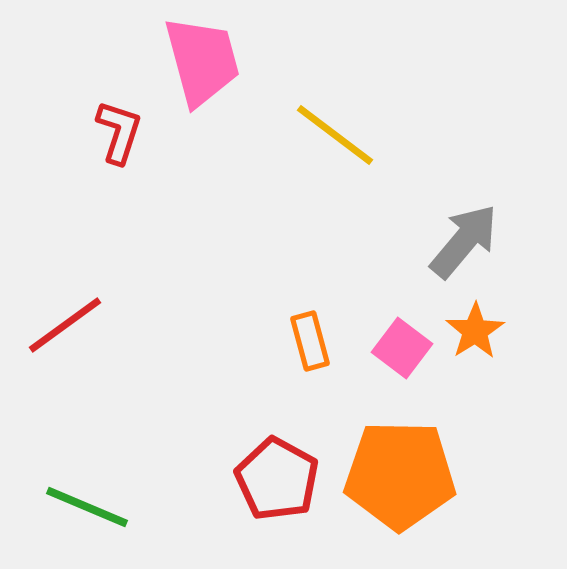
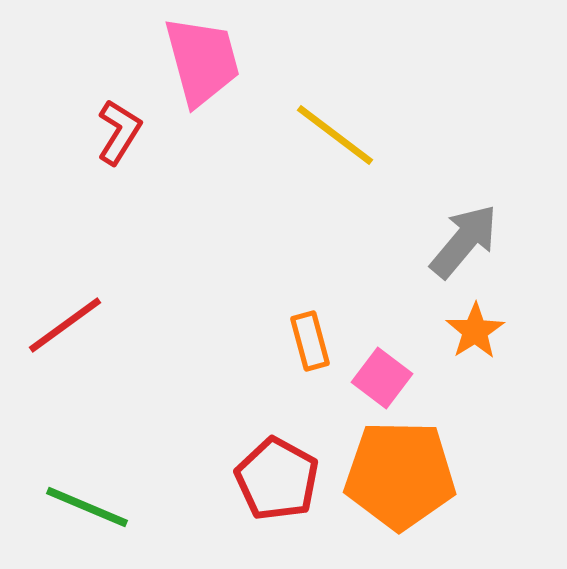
red L-shape: rotated 14 degrees clockwise
pink square: moved 20 px left, 30 px down
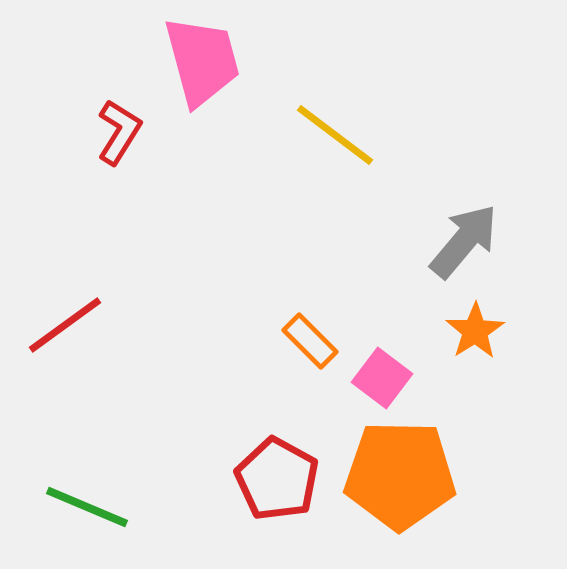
orange rectangle: rotated 30 degrees counterclockwise
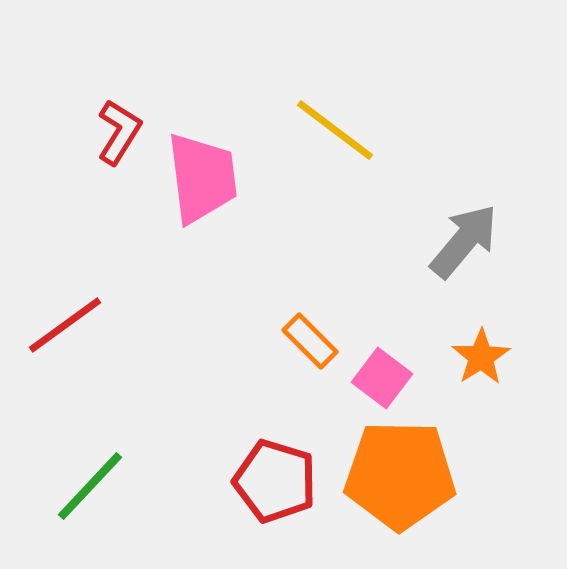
pink trapezoid: moved 117 px down; rotated 8 degrees clockwise
yellow line: moved 5 px up
orange star: moved 6 px right, 26 px down
red pentagon: moved 2 px left, 2 px down; rotated 12 degrees counterclockwise
green line: moved 3 px right, 21 px up; rotated 70 degrees counterclockwise
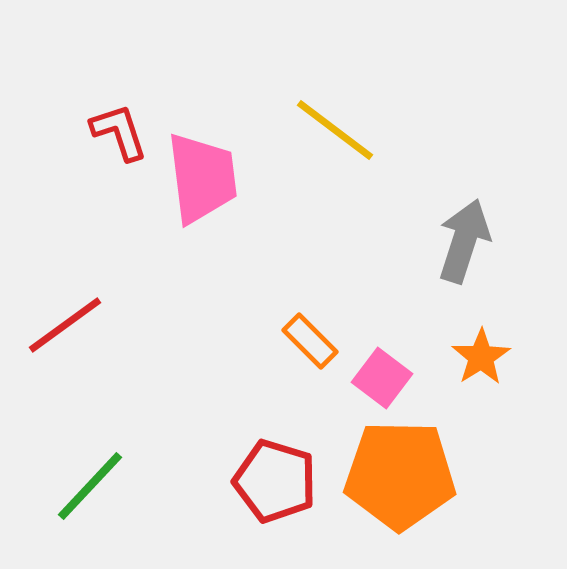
red L-shape: rotated 50 degrees counterclockwise
gray arrow: rotated 22 degrees counterclockwise
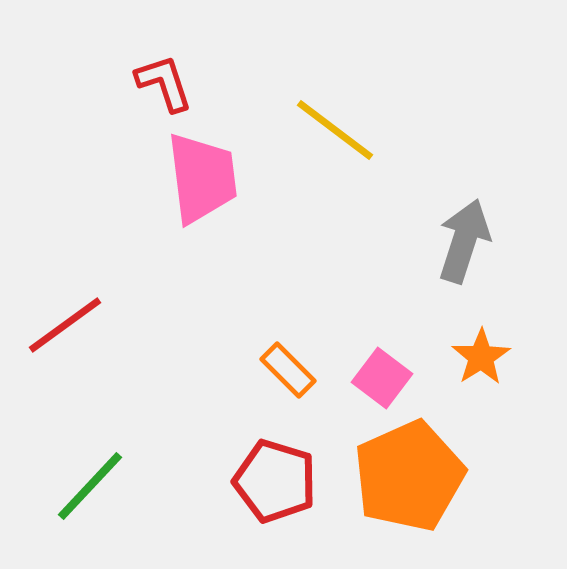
red L-shape: moved 45 px right, 49 px up
orange rectangle: moved 22 px left, 29 px down
orange pentagon: moved 9 px right, 1 px down; rotated 25 degrees counterclockwise
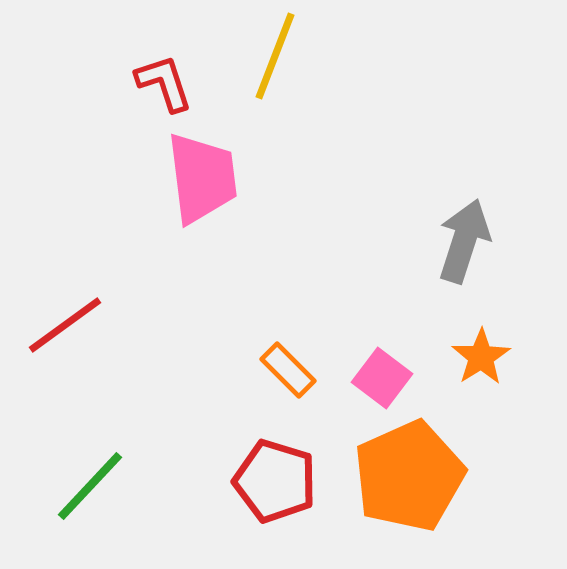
yellow line: moved 60 px left, 74 px up; rotated 74 degrees clockwise
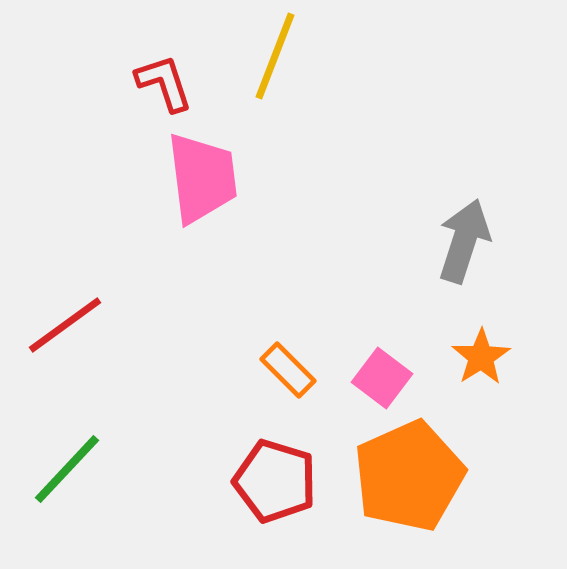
green line: moved 23 px left, 17 px up
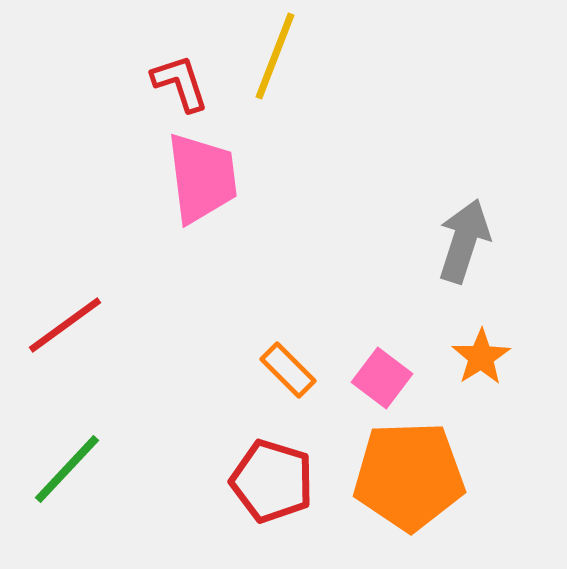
red L-shape: moved 16 px right
orange pentagon: rotated 22 degrees clockwise
red pentagon: moved 3 px left
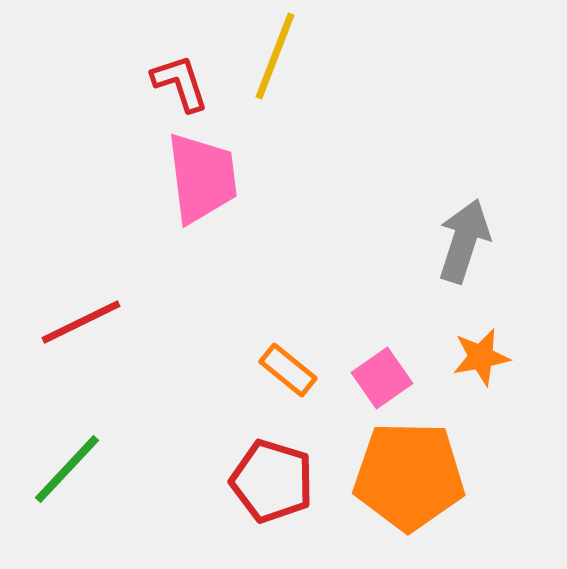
red line: moved 16 px right, 3 px up; rotated 10 degrees clockwise
orange star: rotated 22 degrees clockwise
orange rectangle: rotated 6 degrees counterclockwise
pink square: rotated 18 degrees clockwise
orange pentagon: rotated 3 degrees clockwise
